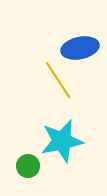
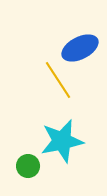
blue ellipse: rotated 15 degrees counterclockwise
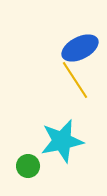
yellow line: moved 17 px right
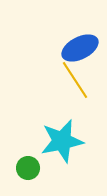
green circle: moved 2 px down
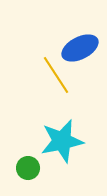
yellow line: moved 19 px left, 5 px up
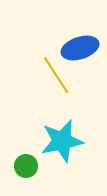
blue ellipse: rotated 9 degrees clockwise
green circle: moved 2 px left, 2 px up
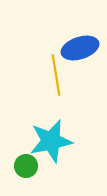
yellow line: rotated 24 degrees clockwise
cyan star: moved 11 px left
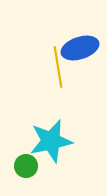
yellow line: moved 2 px right, 8 px up
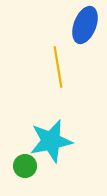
blue ellipse: moved 5 px right, 23 px up; rotated 51 degrees counterclockwise
green circle: moved 1 px left
